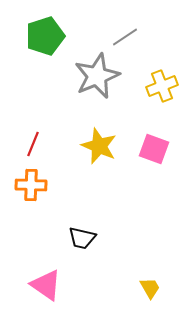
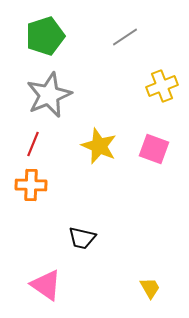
gray star: moved 48 px left, 19 px down
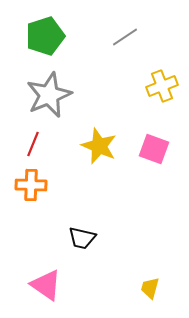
yellow trapezoid: rotated 135 degrees counterclockwise
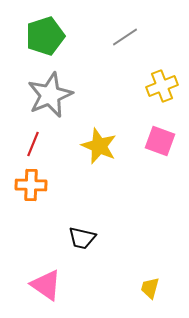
gray star: moved 1 px right
pink square: moved 6 px right, 8 px up
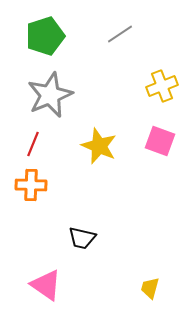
gray line: moved 5 px left, 3 px up
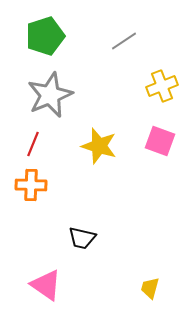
gray line: moved 4 px right, 7 px down
yellow star: rotated 6 degrees counterclockwise
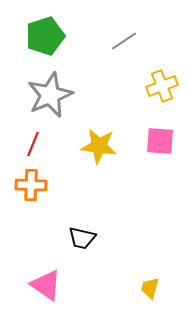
pink square: rotated 16 degrees counterclockwise
yellow star: rotated 9 degrees counterclockwise
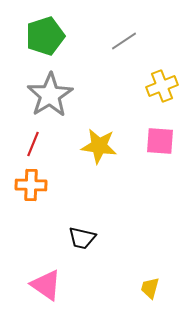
gray star: rotated 9 degrees counterclockwise
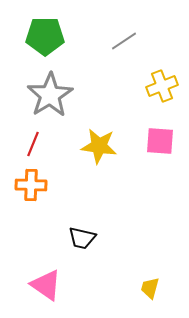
green pentagon: rotated 18 degrees clockwise
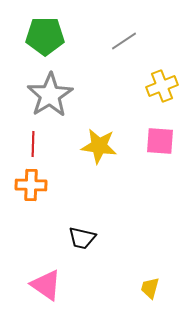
red line: rotated 20 degrees counterclockwise
